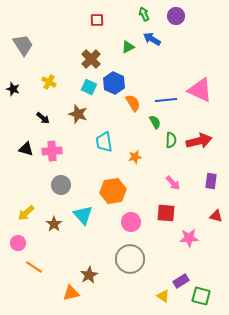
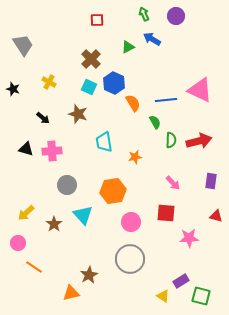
gray circle at (61, 185): moved 6 px right
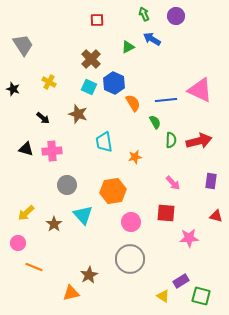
orange line at (34, 267): rotated 12 degrees counterclockwise
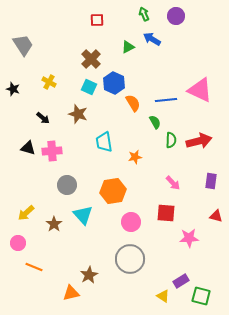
black triangle at (26, 149): moved 2 px right, 1 px up
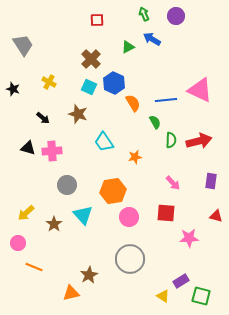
cyan trapezoid at (104, 142): rotated 25 degrees counterclockwise
pink circle at (131, 222): moved 2 px left, 5 px up
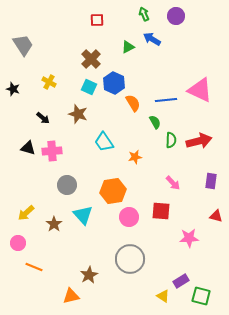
red square at (166, 213): moved 5 px left, 2 px up
orange triangle at (71, 293): moved 3 px down
